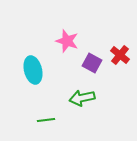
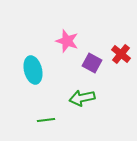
red cross: moved 1 px right, 1 px up
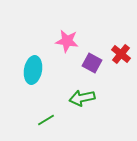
pink star: rotated 10 degrees counterclockwise
cyan ellipse: rotated 24 degrees clockwise
green line: rotated 24 degrees counterclockwise
